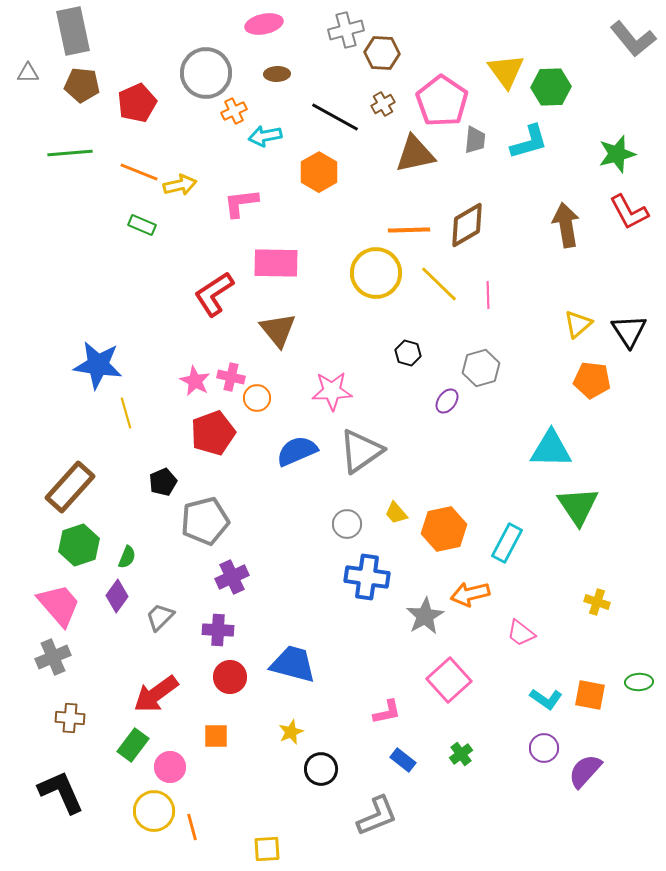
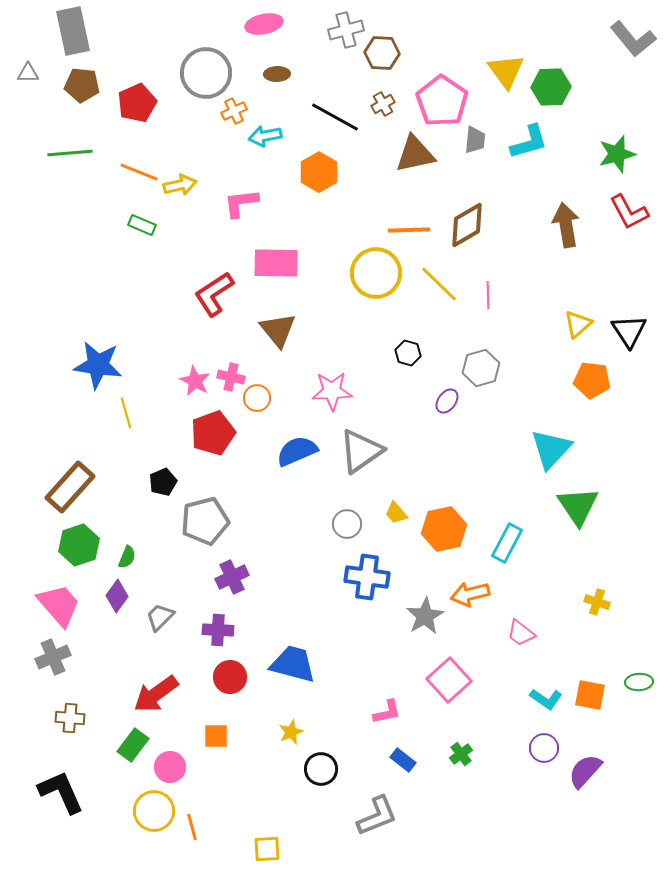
cyan triangle at (551, 449): rotated 48 degrees counterclockwise
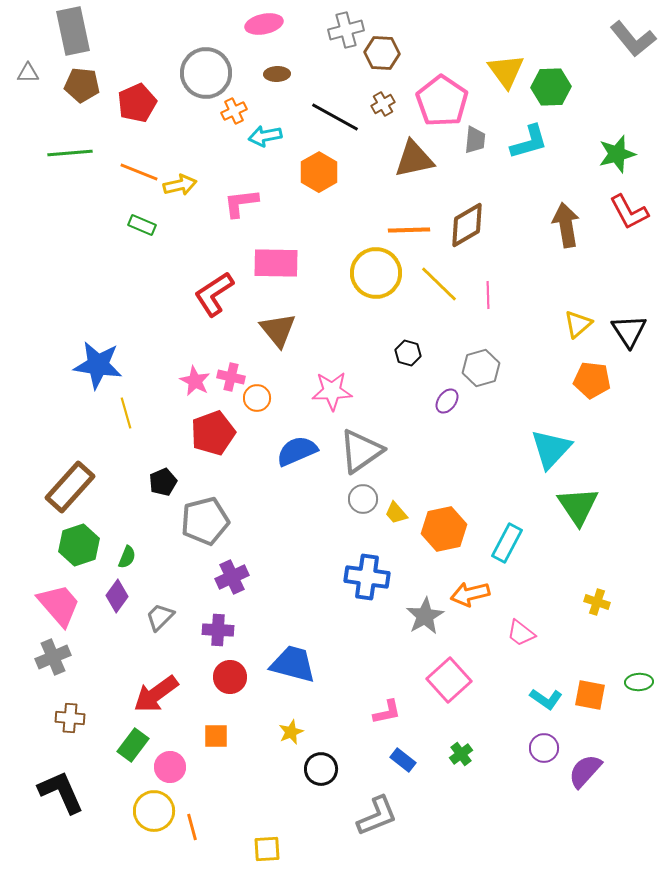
brown triangle at (415, 154): moved 1 px left, 5 px down
gray circle at (347, 524): moved 16 px right, 25 px up
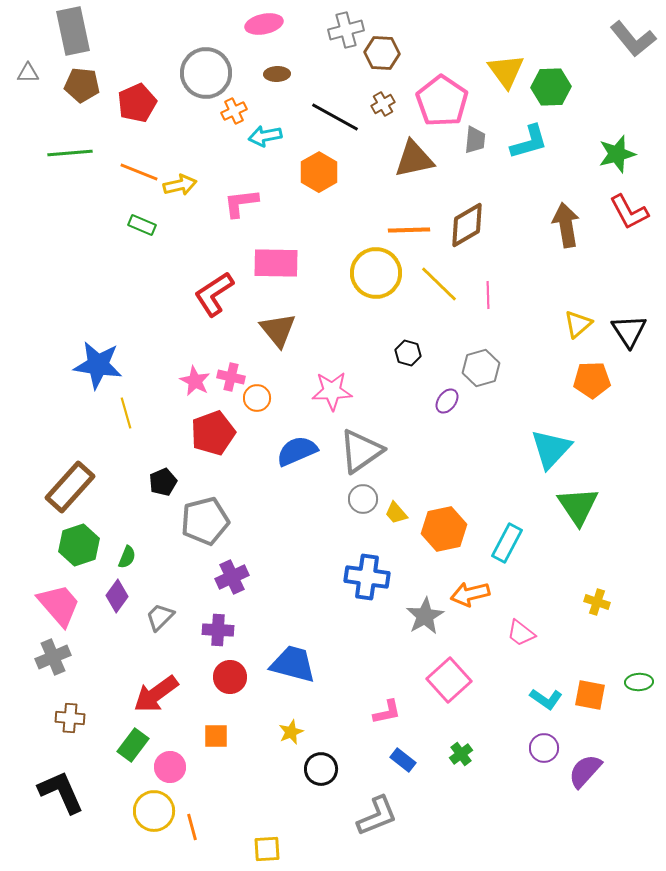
orange pentagon at (592, 380): rotated 9 degrees counterclockwise
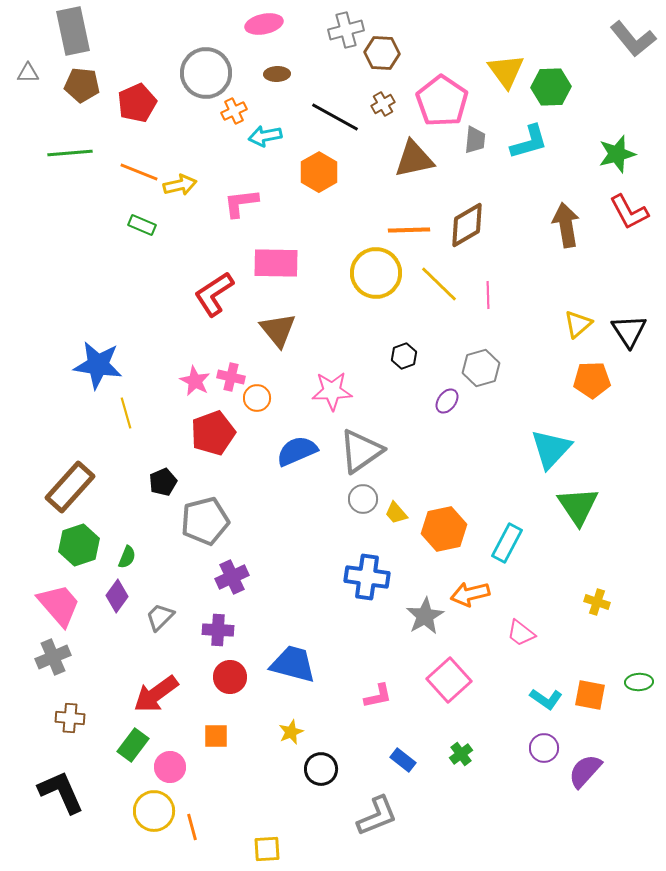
black hexagon at (408, 353): moved 4 px left, 3 px down; rotated 25 degrees clockwise
pink L-shape at (387, 712): moved 9 px left, 16 px up
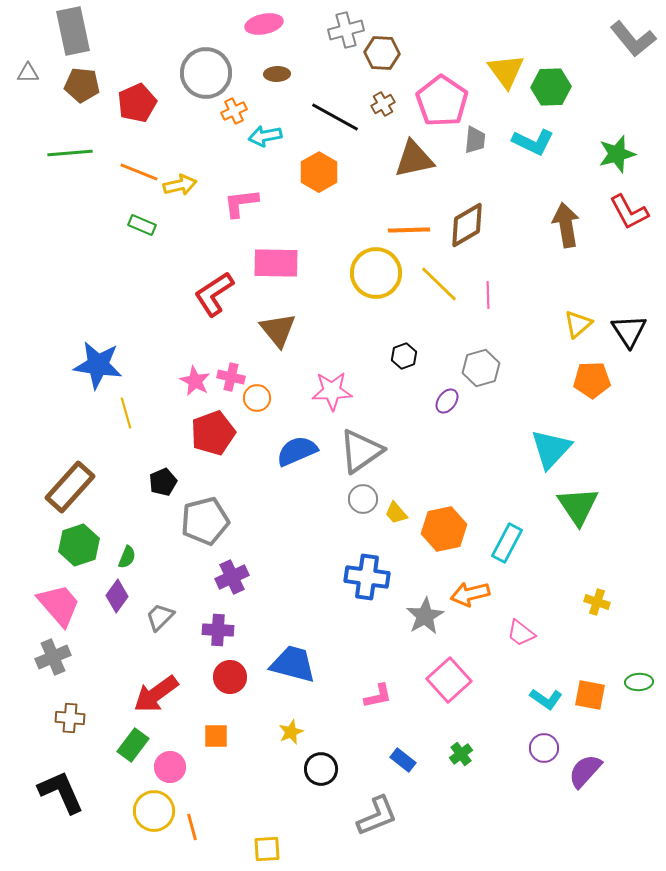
cyan L-shape at (529, 142): moved 4 px right; rotated 42 degrees clockwise
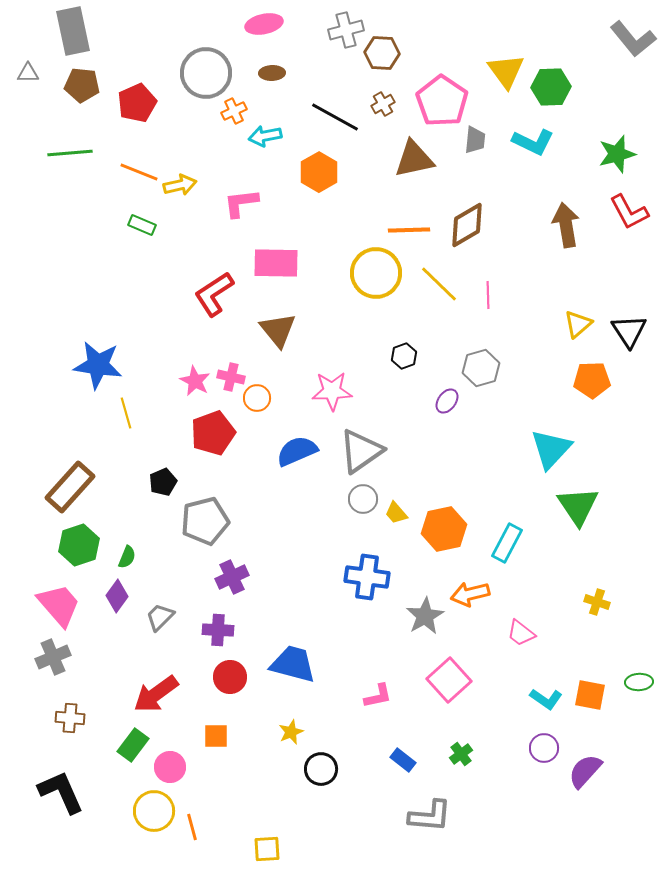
brown ellipse at (277, 74): moved 5 px left, 1 px up
gray L-shape at (377, 816): moved 53 px right; rotated 27 degrees clockwise
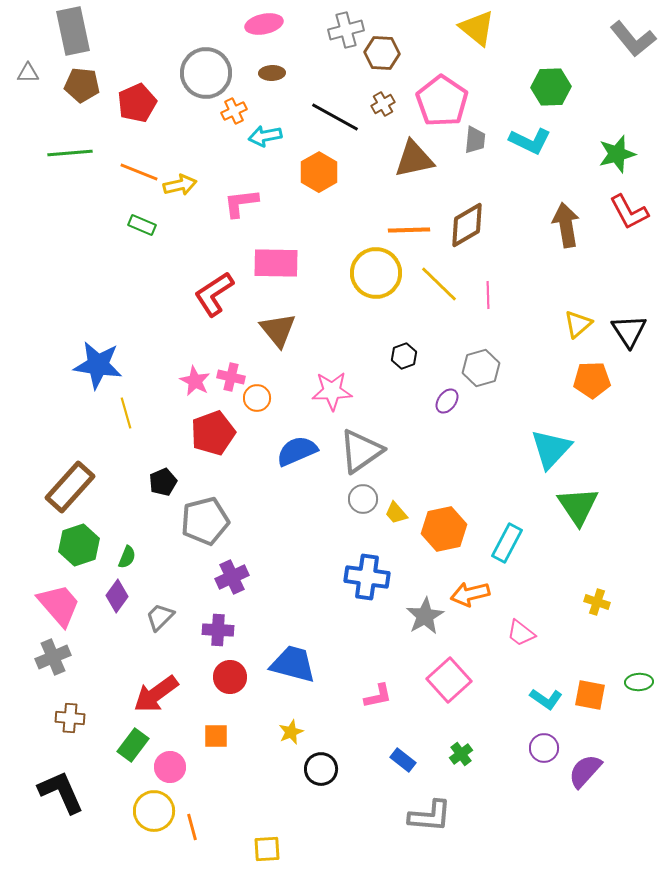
yellow triangle at (506, 71): moved 29 px left, 43 px up; rotated 15 degrees counterclockwise
cyan L-shape at (533, 142): moved 3 px left, 1 px up
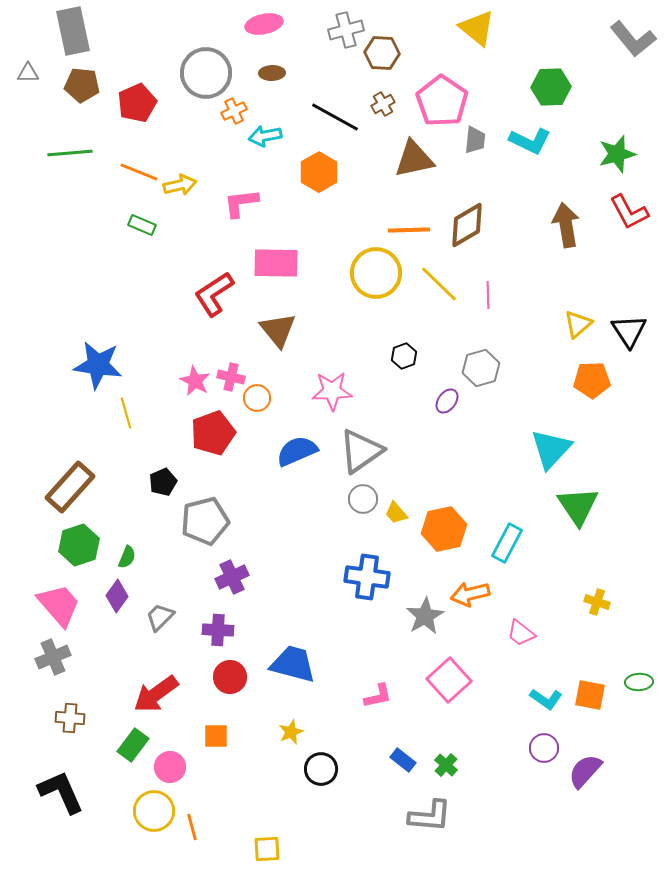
green cross at (461, 754): moved 15 px left, 11 px down; rotated 10 degrees counterclockwise
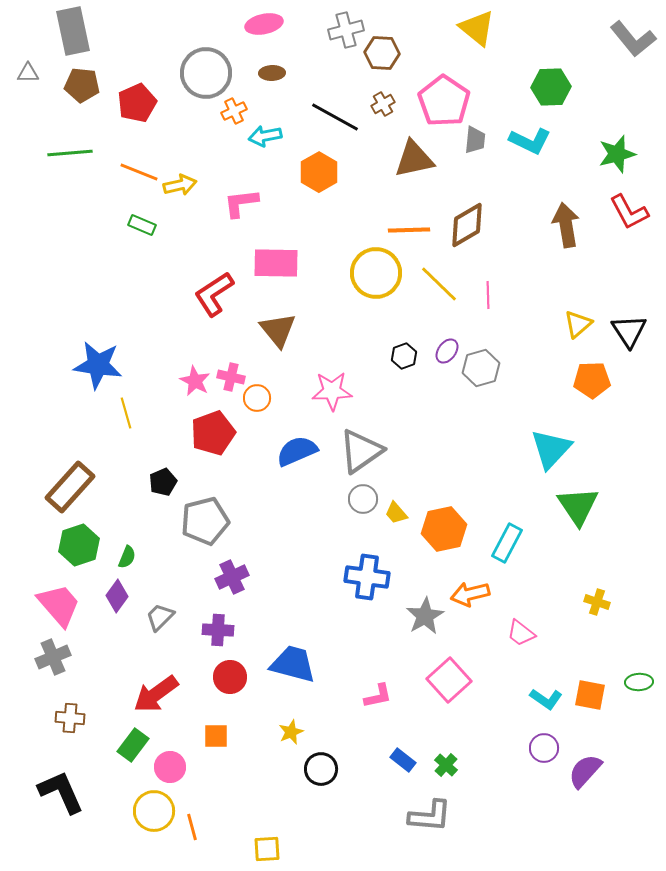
pink pentagon at (442, 101): moved 2 px right
purple ellipse at (447, 401): moved 50 px up
